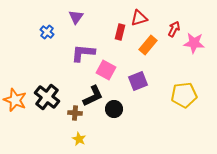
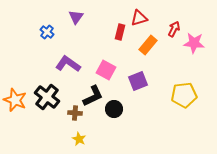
purple L-shape: moved 15 px left, 11 px down; rotated 30 degrees clockwise
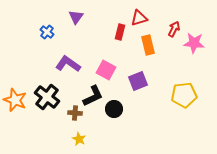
orange rectangle: rotated 54 degrees counterclockwise
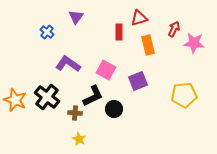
red rectangle: moved 1 px left; rotated 14 degrees counterclockwise
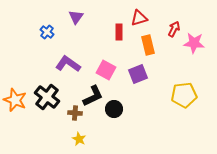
purple square: moved 7 px up
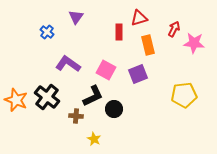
orange star: moved 1 px right
brown cross: moved 1 px right, 3 px down
yellow star: moved 15 px right
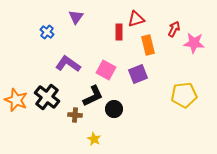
red triangle: moved 3 px left, 1 px down
brown cross: moved 1 px left, 1 px up
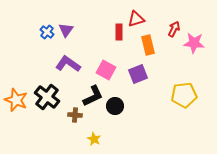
purple triangle: moved 10 px left, 13 px down
black circle: moved 1 px right, 3 px up
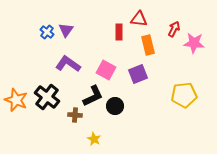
red triangle: moved 3 px right; rotated 24 degrees clockwise
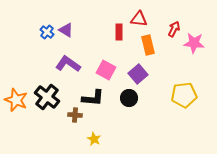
purple triangle: rotated 35 degrees counterclockwise
purple square: rotated 18 degrees counterclockwise
black L-shape: moved 2 px down; rotated 30 degrees clockwise
black circle: moved 14 px right, 8 px up
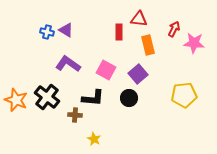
blue cross: rotated 24 degrees counterclockwise
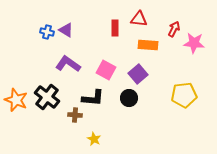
red rectangle: moved 4 px left, 4 px up
orange rectangle: rotated 72 degrees counterclockwise
